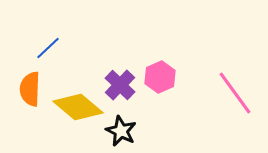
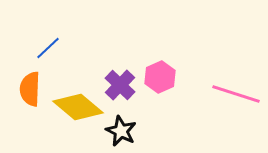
pink line: moved 1 px right, 1 px down; rotated 36 degrees counterclockwise
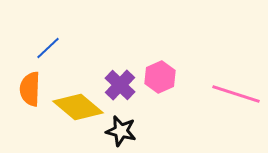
black star: rotated 12 degrees counterclockwise
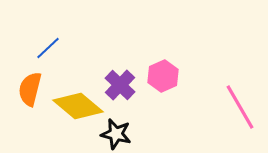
pink hexagon: moved 3 px right, 1 px up
orange semicircle: rotated 12 degrees clockwise
pink line: moved 4 px right, 13 px down; rotated 42 degrees clockwise
yellow diamond: moved 1 px up
black star: moved 5 px left, 3 px down
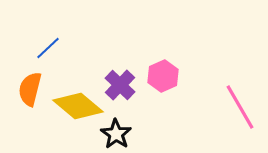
black star: rotated 20 degrees clockwise
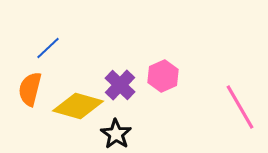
yellow diamond: rotated 24 degrees counterclockwise
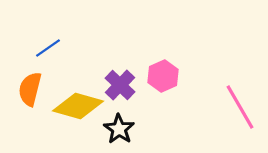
blue line: rotated 8 degrees clockwise
black star: moved 3 px right, 5 px up
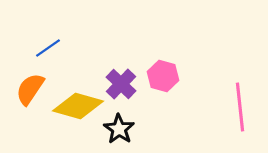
pink hexagon: rotated 20 degrees counterclockwise
purple cross: moved 1 px right, 1 px up
orange semicircle: rotated 20 degrees clockwise
pink line: rotated 24 degrees clockwise
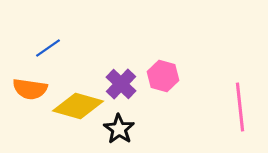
orange semicircle: rotated 116 degrees counterclockwise
